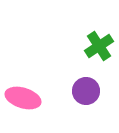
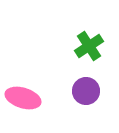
green cross: moved 10 px left
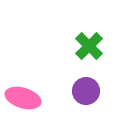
green cross: rotated 12 degrees counterclockwise
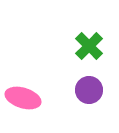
purple circle: moved 3 px right, 1 px up
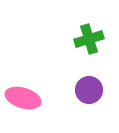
green cross: moved 7 px up; rotated 28 degrees clockwise
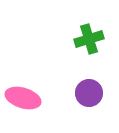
purple circle: moved 3 px down
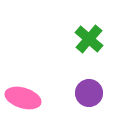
green cross: rotated 32 degrees counterclockwise
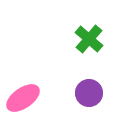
pink ellipse: rotated 52 degrees counterclockwise
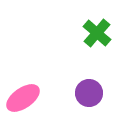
green cross: moved 8 px right, 6 px up
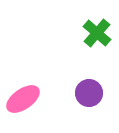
pink ellipse: moved 1 px down
